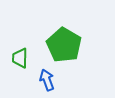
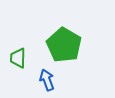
green trapezoid: moved 2 px left
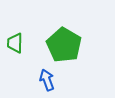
green trapezoid: moved 3 px left, 15 px up
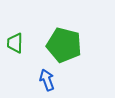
green pentagon: rotated 16 degrees counterclockwise
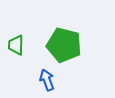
green trapezoid: moved 1 px right, 2 px down
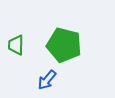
blue arrow: rotated 120 degrees counterclockwise
